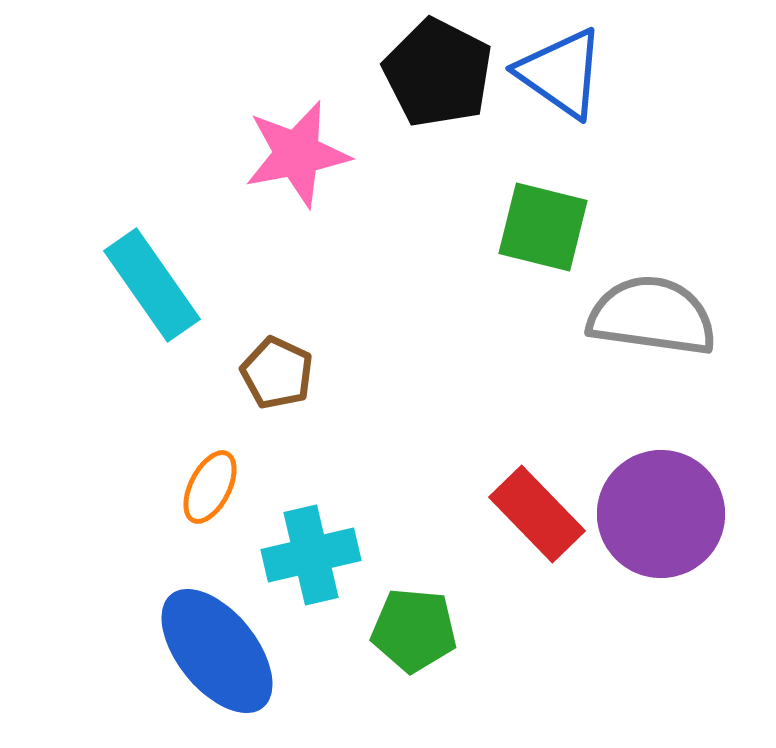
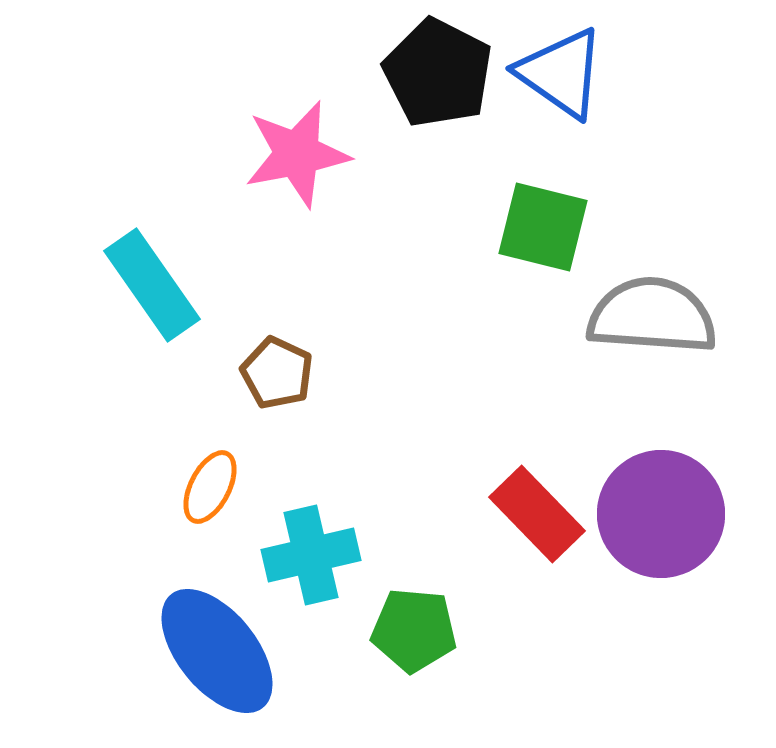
gray semicircle: rotated 4 degrees counterclockwise
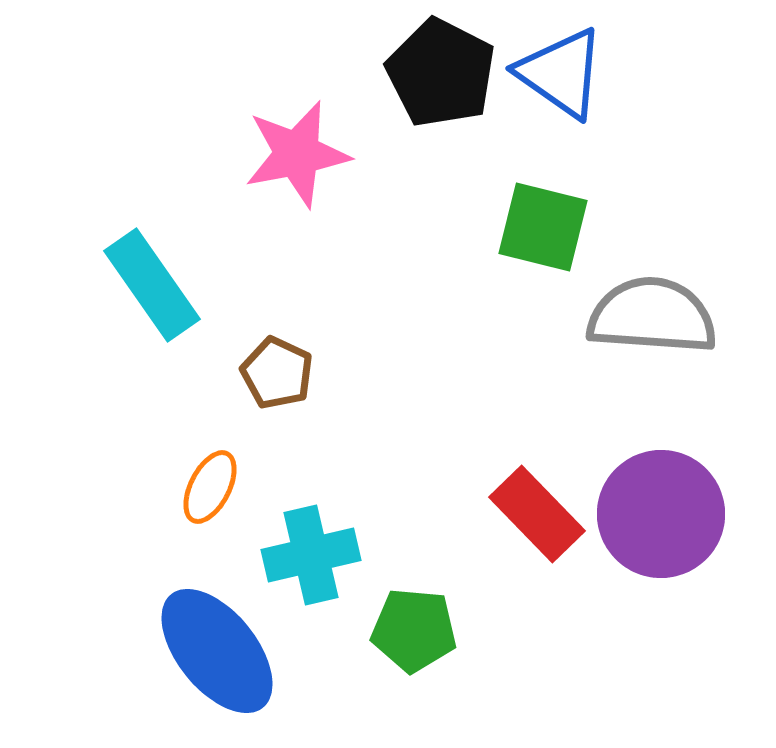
black pentagon: moved 3 px right
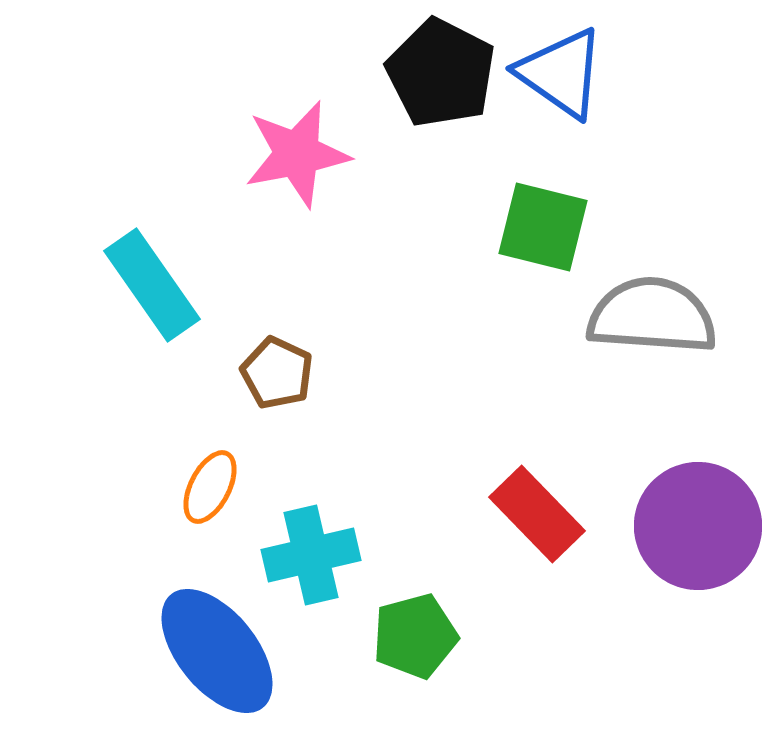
purple circle: moved 37 px right, 12 px down
green pentagon: moved 1 px right, 6 px down; rotated 20 degrees counterclockwise
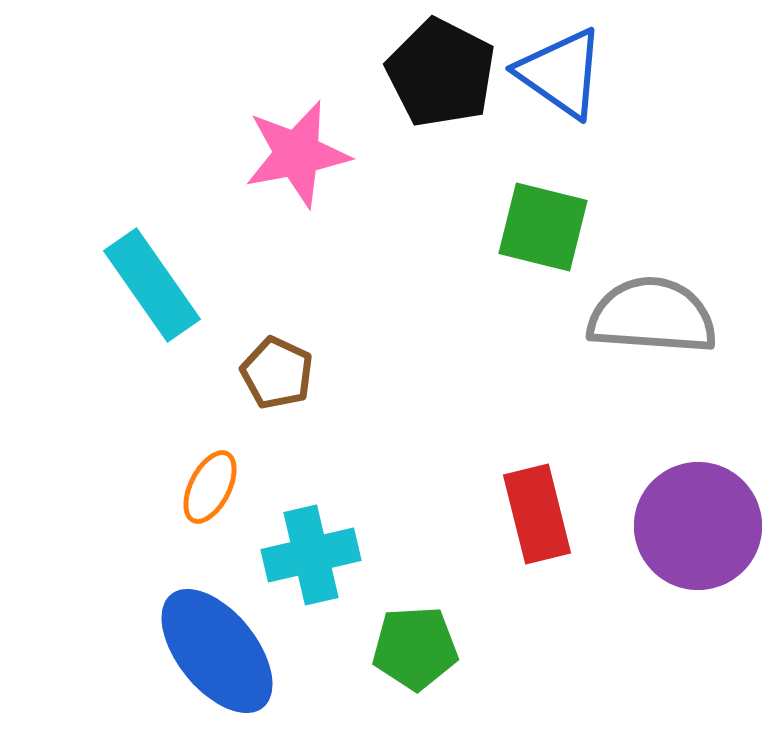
red rectangle: rotated 30 degrees clockwise
green pentagon: moved 12 px down; rotated 12 degrees clockwise
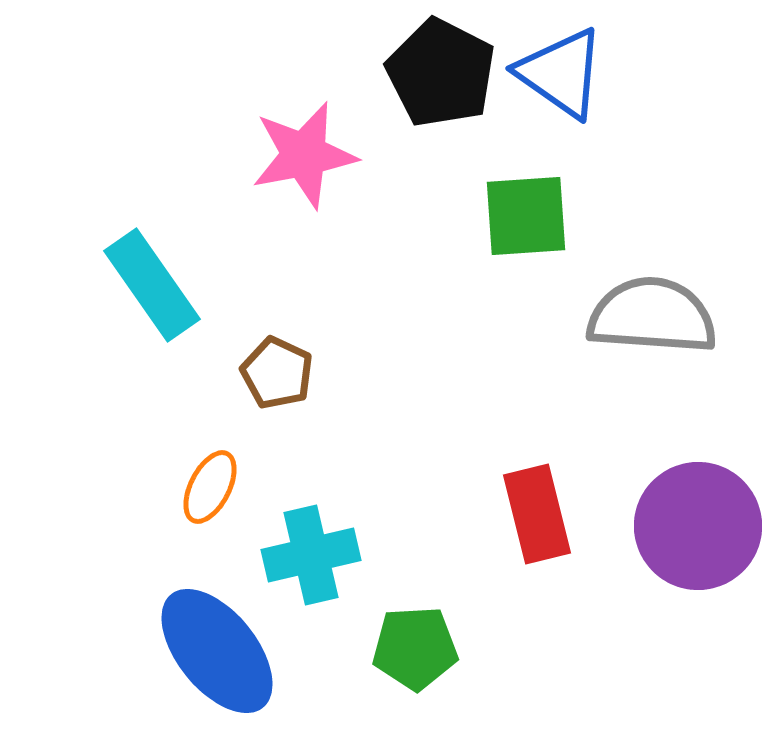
pink star: moved 7 px right, 1 px down
green square: moved 17 px left, 11 px up; rotated 18 degrees counterclockwise
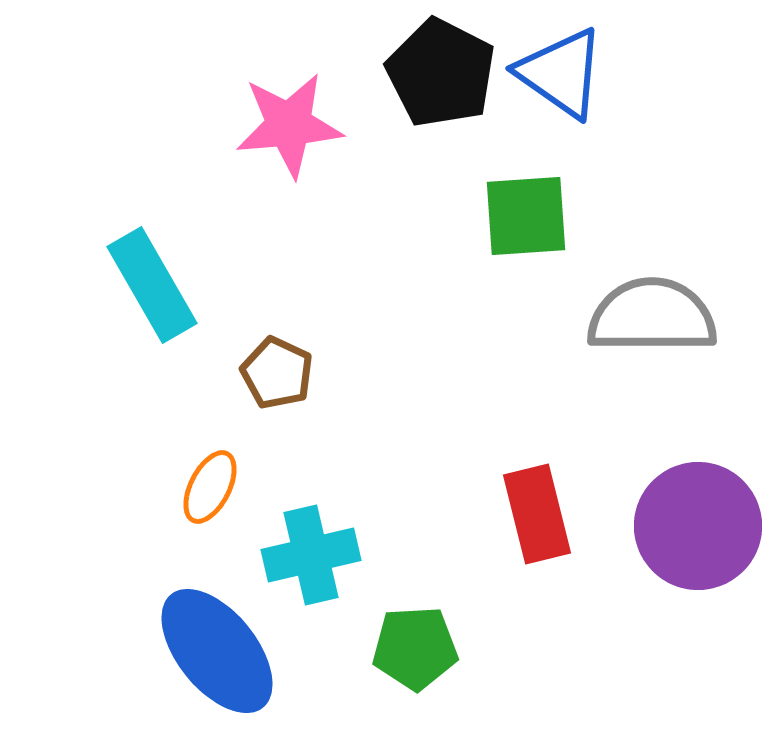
pink star: moved 15 px left, 30 px up; rotated 6 degrees clockwise
cyan rectangle: rotated 5 degrees clockwise
gray semicircle: rotated 4 degrees counterclockwise
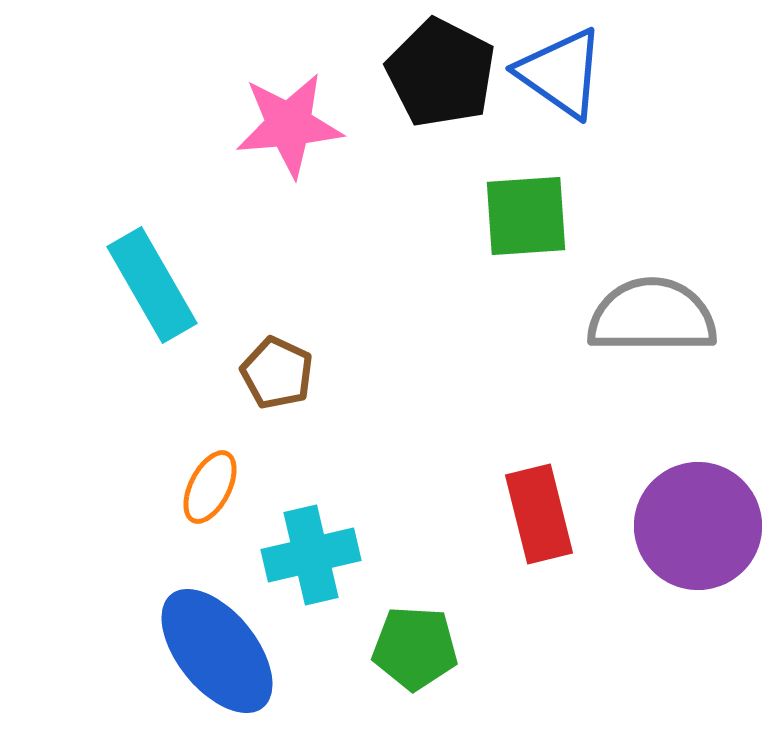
red rectangle: moved 2 px right
green pentagon: rotated 6 degrees clockwise
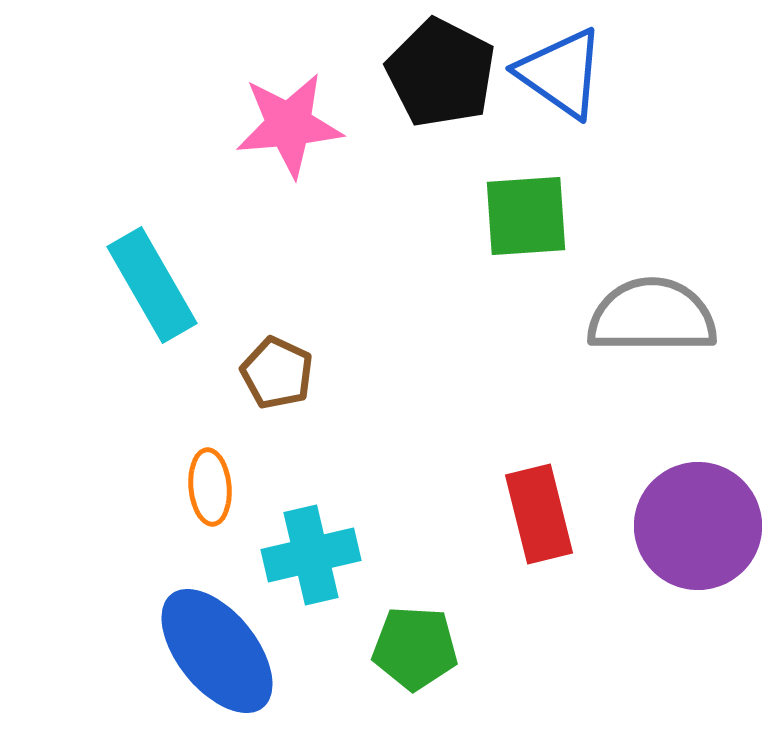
orange ellipse: rotated 32 degrees counterclockwise
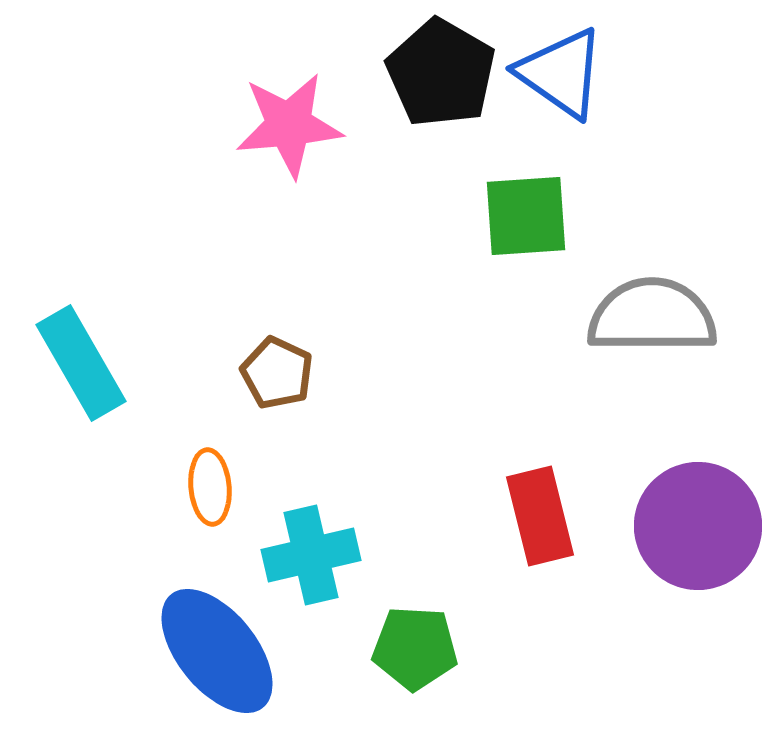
black pentagon: rotated 3 degrees clockwise
cyan rectangle: moved 71 px left, 78 px down
red rectangle: moved 1 px right, 2 px down
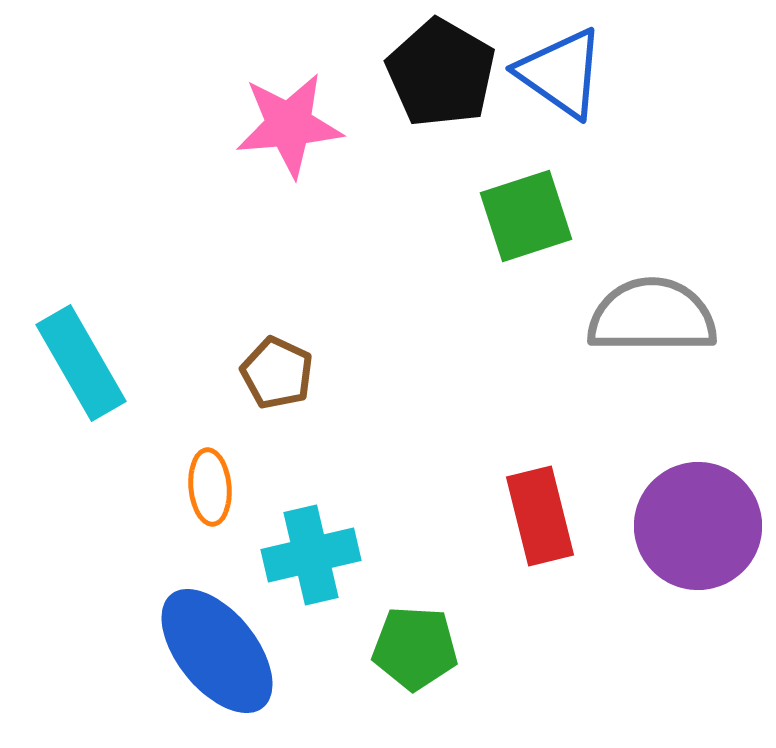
green square: rotated 14 degrees counterclockwise
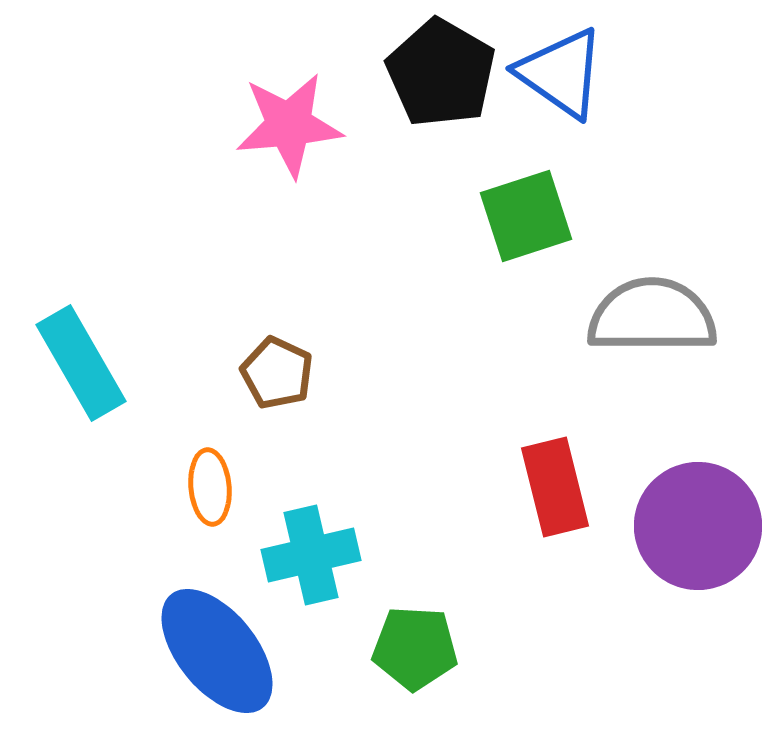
red rectangle: moved 15 px right, 29 px up
